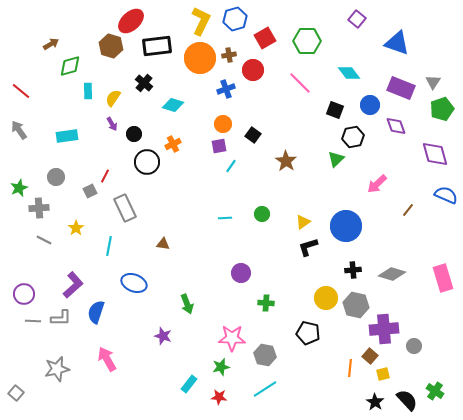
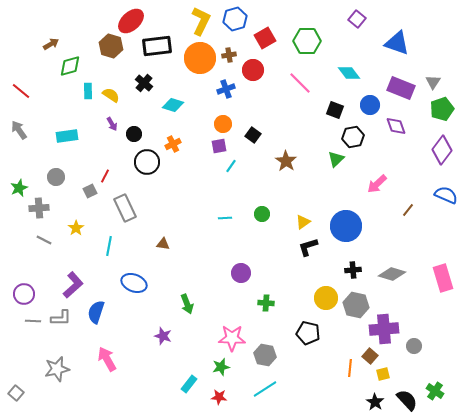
yellow semicircle at (113, 98): moved 2 px left, 3 px up; rotated 90 degrees clockwise
purple diamond at (435, 154): moved 7 px right, 4 px up; rotated 52 degrees clockwise
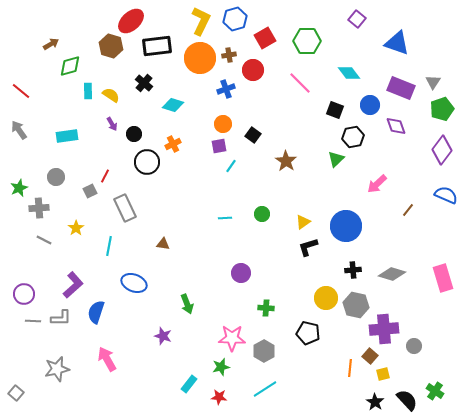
green cross at (266, 303): moved 5 px down
gray hexagon at (265, 355): moved 1 px left, 4 px up; rotated 20 degrees clockwise
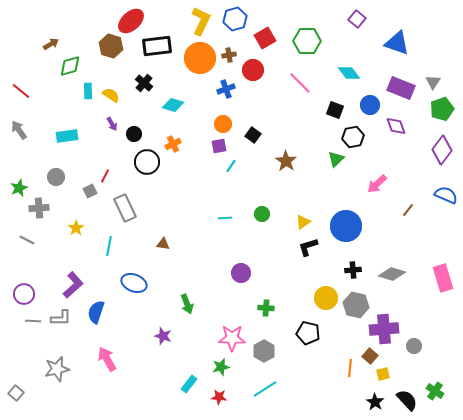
gray line at (44, 240): moved 17 px left
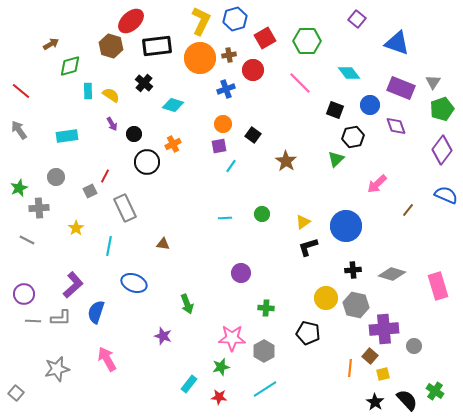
pink rectangle at (443, 278): moved 5 px left, 8 px down
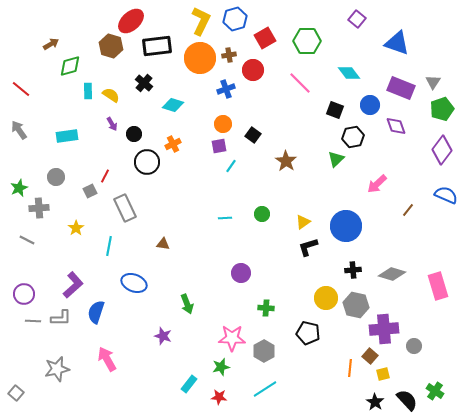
red line at (21, 91): moved 2 px up
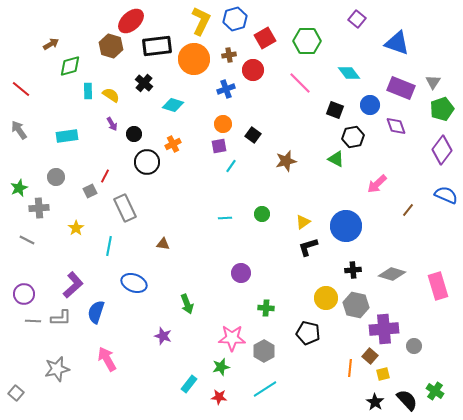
orange circle at (200, 58): moved 6 px left, 1 px down
green triangle at (336, 159): rotated 48 degrees counterclockwise
brown star at (286, 161): rotated 25 degrees clockwise
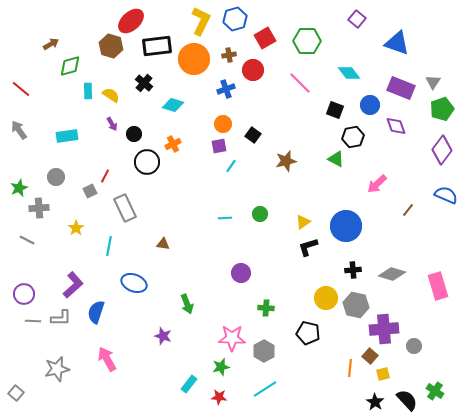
green circle at (262, 214): moved 2 px left
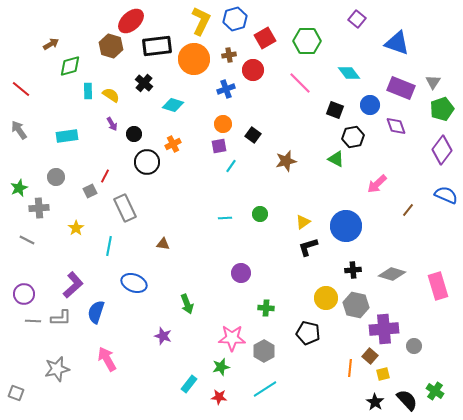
gray square at (16, 393): rotated 21 degrees counterclockwise
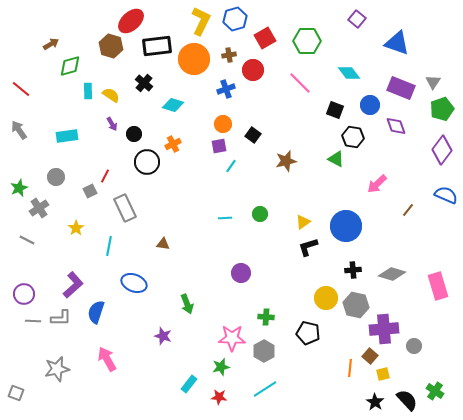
black hexagon at (353, 137): rotated 20 degrees clockwise
gray cross at (39, 208): rotated 30 degrees counterclockwise
green cross at (266, 308): moved 9 px down
